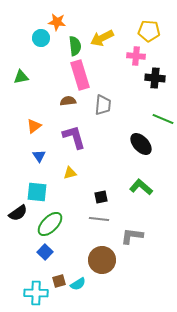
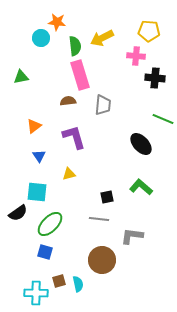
yellow triangle: moved 1 px left, 1 px down
black square: moved 6 px right
blue square: rotated 28 degrees counterclockwise
cyan semicircle: rotated 70 degrees counterclockwise
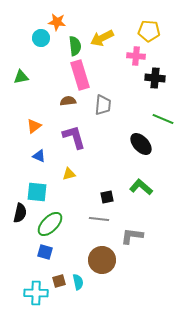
blue triangle: rotated 32 degrees counterclockwise
black semicircle: moved 2 px right; rotated 42 degrees counterclockwise
cyan semicircle: moved 2 px up
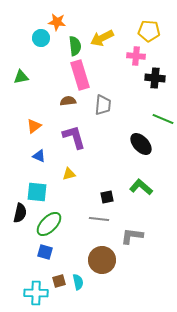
green ellipse: moved 1 px left
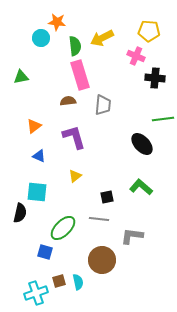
pink cross: rotated 18 degrees clockwise
green line: rotated 30 degrees counterclockwise
black ellipse: moved 1 px right
yellow triangle: moved 6 px right, 2 px down; rotated 24 degrees counterclockwise
green ellipse: moved 14 px right, 4 px down
cyan cross: rotated 20 degrees counterclockwise
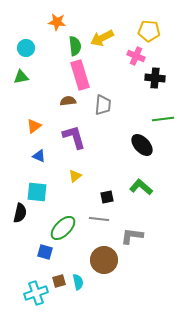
cyan circle: moved 15 px left, 10 px down
black ellipse: moved 1 px down
brown circle: moved 2 px right
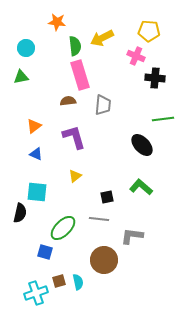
blue triangle: moved 3 px left, 2 px up
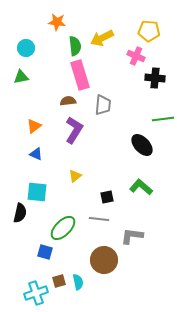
purple L-shape: moved 7 px up; rotated 48 degrees clockwise
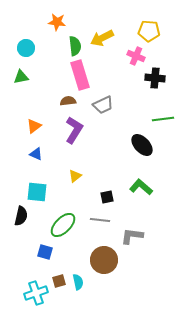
gray trapezoid: rotated 60 degrees clockwise
black semicircle: moved 1 px right, 3 px down
gray line: moved 1 px right, 1 px down
green ellipse: moved 3 px up
